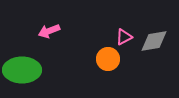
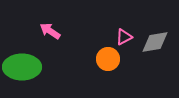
pink arrow: moved 1 px right; rotated 55 degrees clockwise
gray diamond: moved 1 px right, 1 px down
green ellipse: moved 3 px up
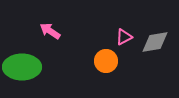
orange circle: moved 2 px left, 2 px down
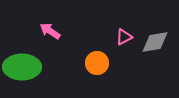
orange circle: moved 9 px left, 2 px down
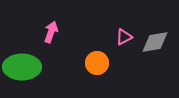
pink arrow: moved 1 px right, 1 px down; rotated 75 degrees clockwise
